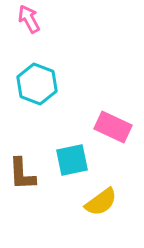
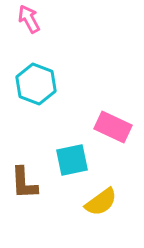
cyan hexagon: moved 1 px left
brown L-shape: moved 2 px right, 9 px down
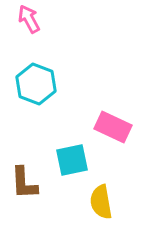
yellow semicircle: rotated 116 degrees clockwise
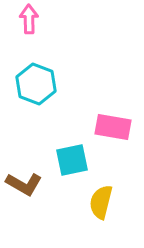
pink arrow: rotated 28 degrees clockwise
pink rectangle: rotated 15 degrees counterclockwise
brown L-shape: moved 1 px down; rotated 57 degrees counterclockwise
yellow semicircle: rotated 24 degrees clockwise
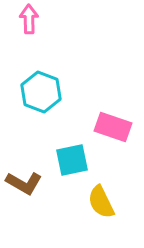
cyan hexagon: moved 5 px right, 8 px down
pink rectangle: rotated 9 degrees clockwise
brown L-shape: moved 1 px up
yellow semicircle: rotated 40 degrees counterclockwise
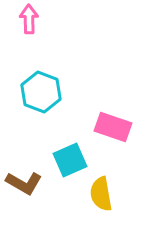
cyan square: moved 2 px left; rotated 12 degrees counterclockwise
yellow semicircle: moved 8 px up; rotated 16 degrees clockwise
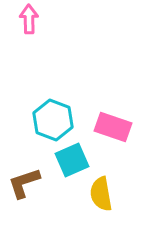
cyan hexagon: moved 12 px right, 28 px down
cyan square: moved 2 px right
brown L-shape: rotated 132 degrees clockwise
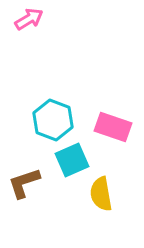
pink arrow: rotated 60 degrees clockwise
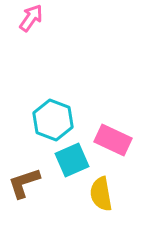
pink arrow: moved 2 px right, 1 px up; rotated 24 degrees counterclockwise
pink rectangle: moved 13 px down; rotated 6 degrees clockwise
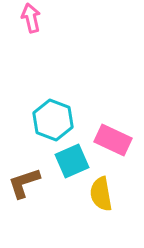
pink arrow: rotated 48 degrees counterclockwise
cyan square: moved 1 px down
